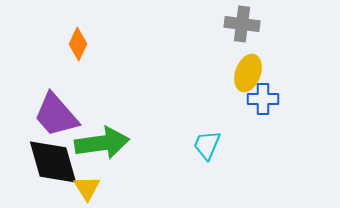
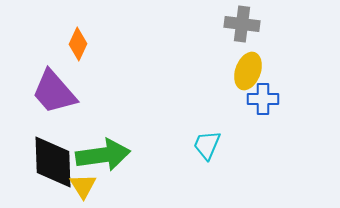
yellow ellipse: moved 2 px up
purple trapezoid: moved 2 px left, 23 px up
green arrow: moved 1 px right, 12 px down
black diamond: rotated 14 degrees clockwise
yellow triangle: moved 4 px left, 2 px up
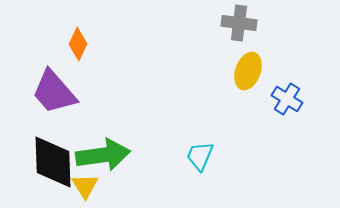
gray cross: moved 3 px left, 1 px up
blue cross: moved 24 px right; rotated 32 degrees clockwise
cyan trapezoid: moved 7 px left, 11 px down
yellow triangle: moved 2 px right
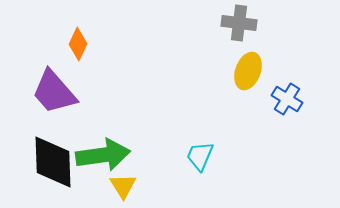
yellow triangle: moved 38 px right
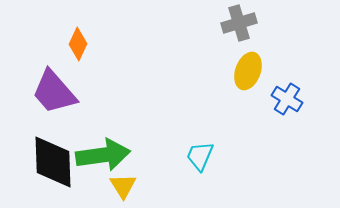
gray cross: rotated 24 degrees counterclockwise
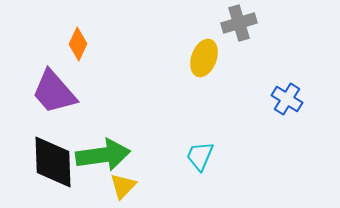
yellow ellipse: moved 44 px left, 13 px up
yellow triangle: rotated 16 degrees clockwise
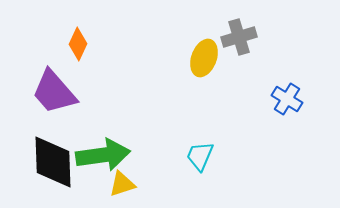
gray cross: moved 14 px down
yellow triangle: moved 1 px left, 2 px up; rotated 28 degrees clockwise
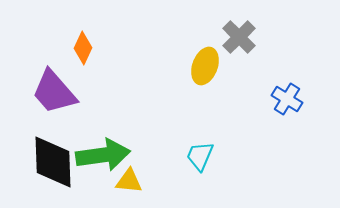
gray cross: rotated 28 degrees counterclockwise
orange diamond: moved 5 px right, 4 px down
yellow ellipse: moved 1 px right, 8 px down
yellow triangle: moved 7 px right, 3 px up; rotated 24 degrees clockwise
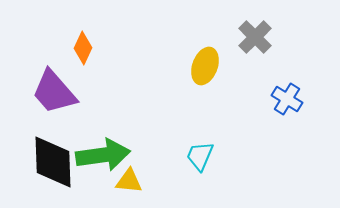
gray cross: moved 16 px right
